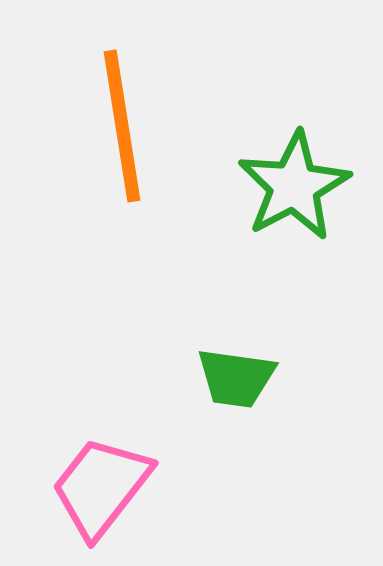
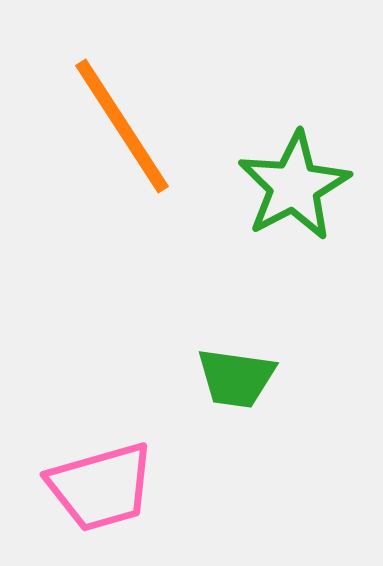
orange line: rotated 24 degrees counterclockwise
pink trapezoid: rotated 144 degrees counterclockwise
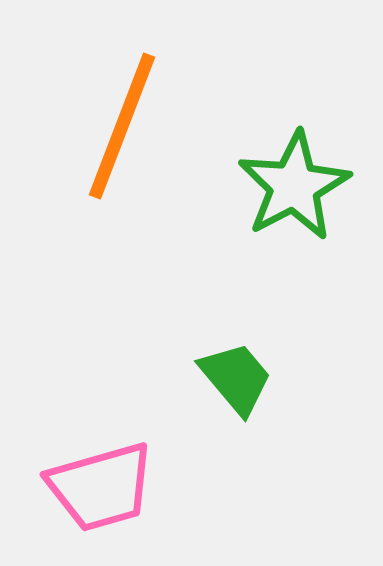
orange line: rotated 54 degrees clockwise
green trapezoid: rotated 138 degrees counterclockwise
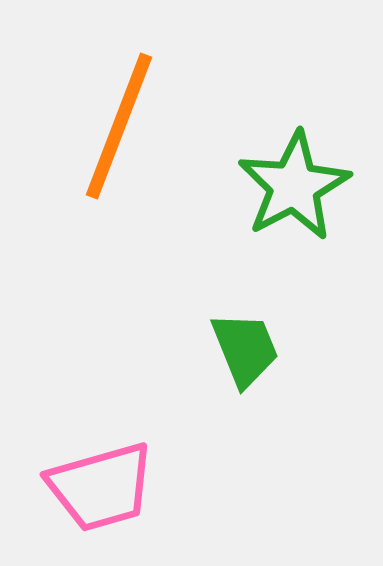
orange line: moved 3 px left
green trapezoid: moved 9 px right, 29 px up; rotated 18 degrees clockwise
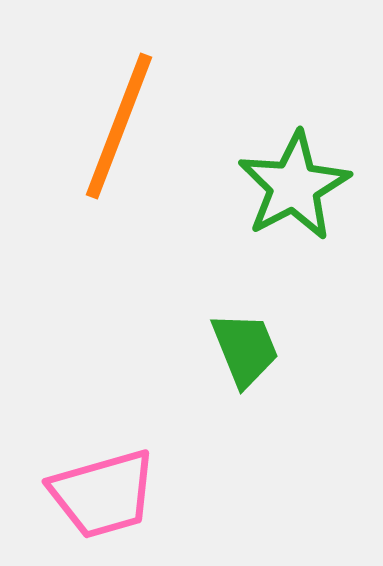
pink trapezoid: moved 2 px right, 7 px down
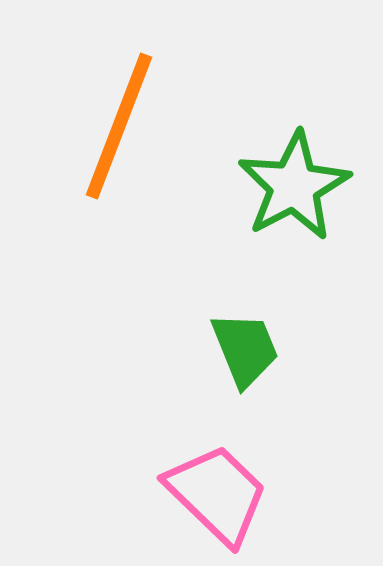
pink trapezoid: moved 114 px right; rotated 120 degrees counterclockwise
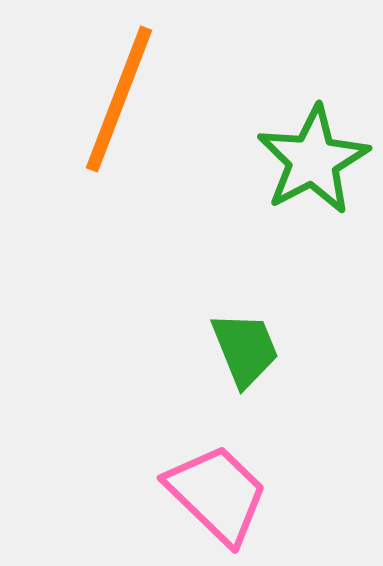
orange line: moved 27 px up
green star: moved 19 px right, 26 px up
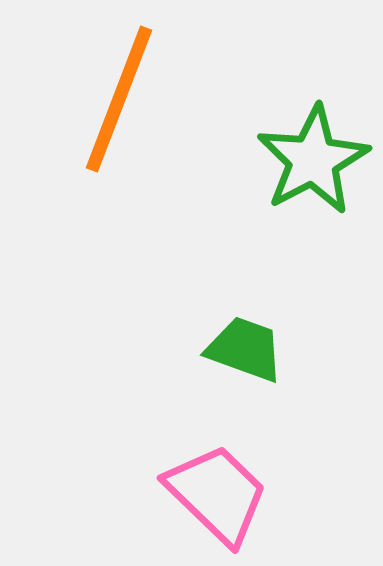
green trapezoid: rotated 48 degrees counterclockwise
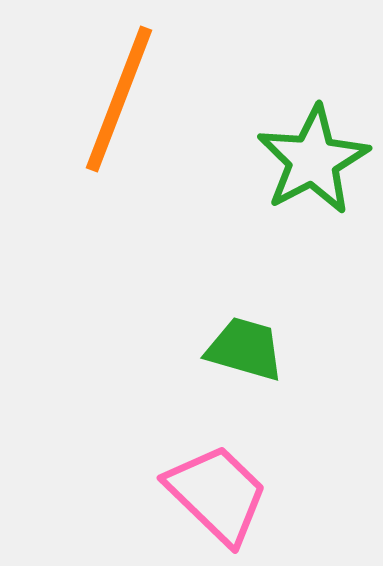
green trapezoid: rotated 4 degrees counterclockwise
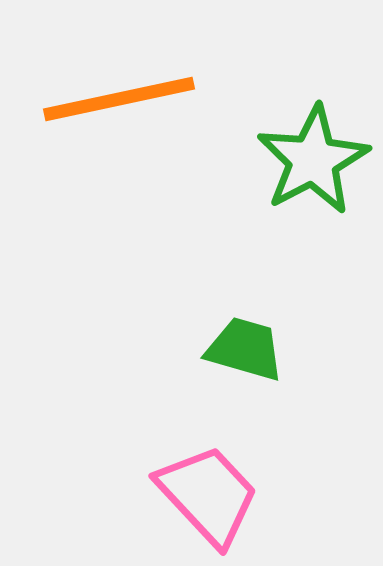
orange line: rotated 57 degrees clockwise
pink trapezoid: moved 9 px left, 1 px down; rotated 3 degrees clockwise
